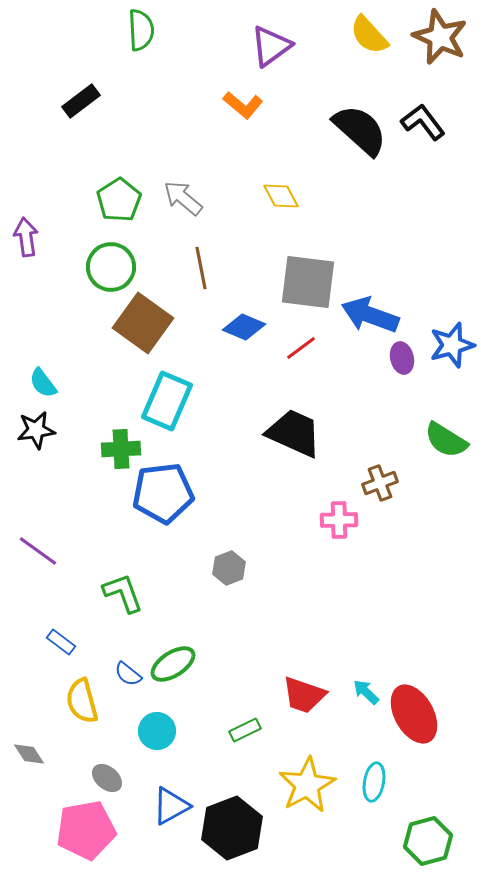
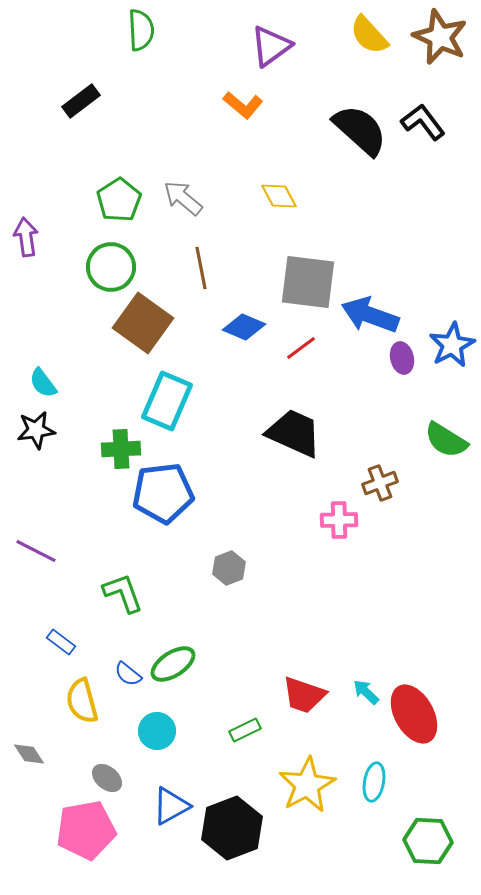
yellow diamond at (281, 196): moved 2 px left
blue star at (452, 345): rotated 12 degrees counterclockwise
purple line at (38, 551): moved 2 px left; rotated 9 degrees counterclockwise
green hexagon at (428, 841): rotated 18 degrees clockwise
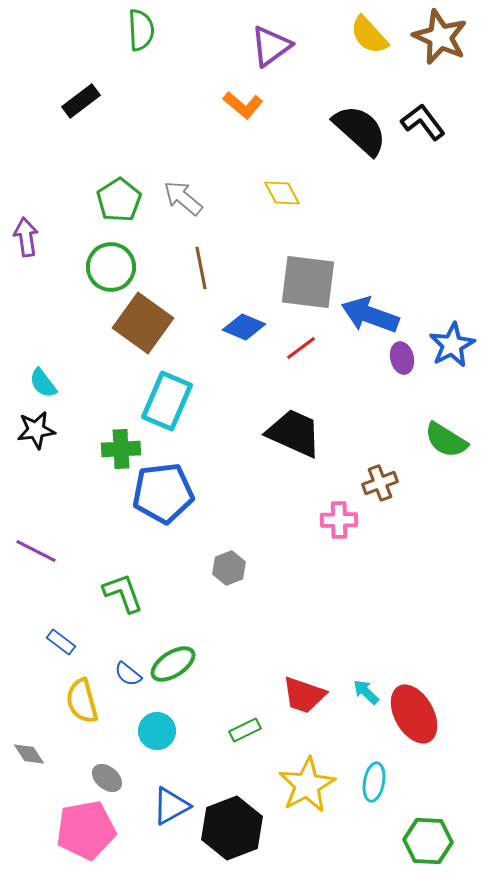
yellow diamond at (279, 196): moved 3 px right, 3 px up
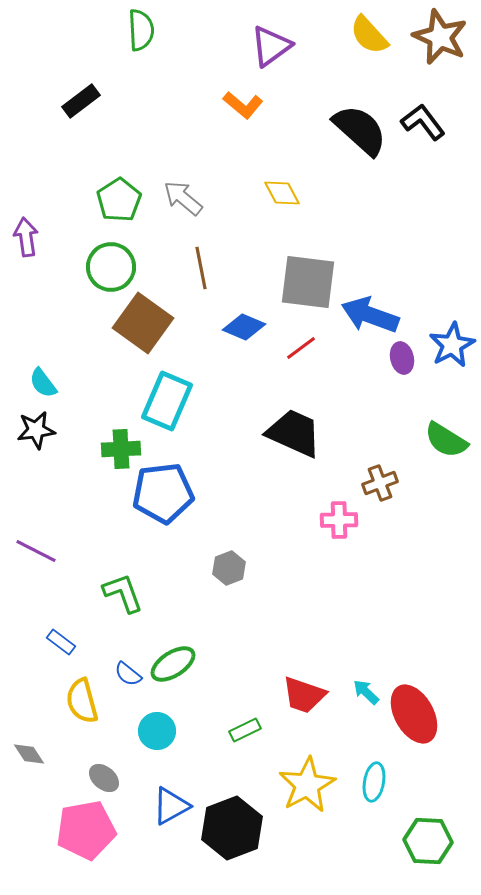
gray ellipse at (107, 778): moved 3 px left
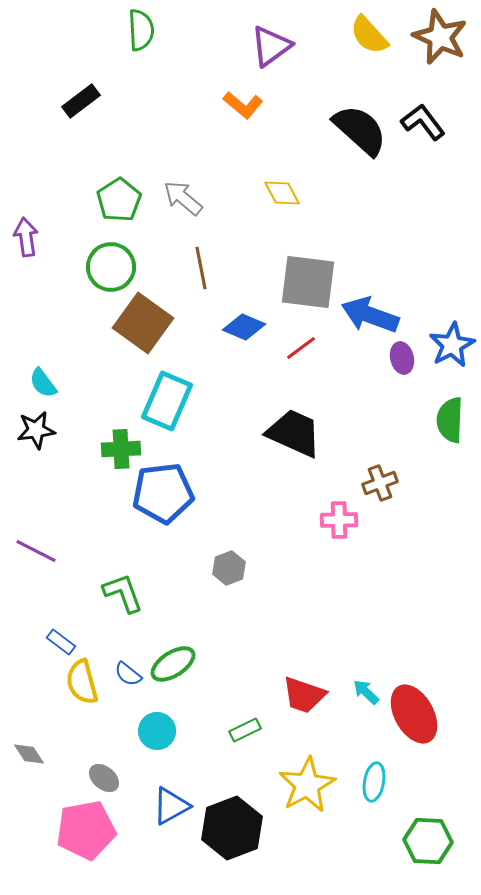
green semicircle at (446, 440): moved 4 px right, 20 px up; rotated 60 degrees clockwise
yellow semicircle at (82, 701): moved 19 px up
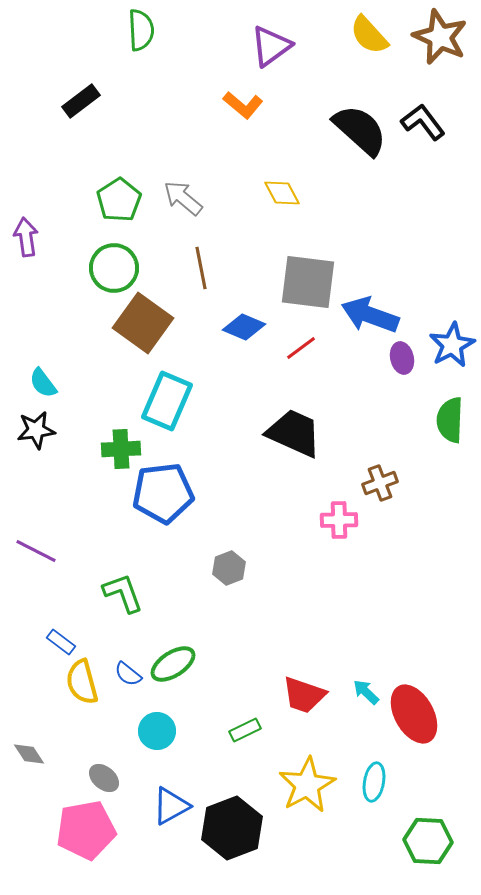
green circle at (111, 267): moved 3 px right, 1 px down
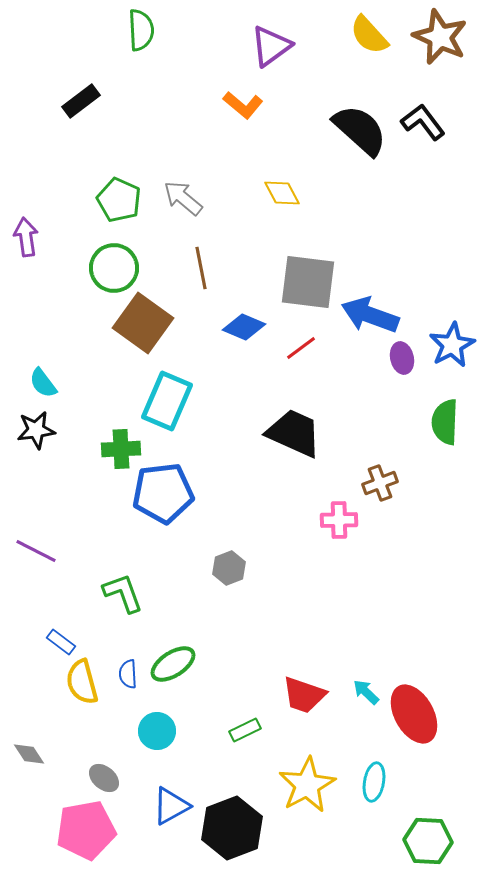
green pentagon at (119, 200): rotated 15 degrees counterclockwise
green semicircle at (450, 420): moved 5 px left, 2 px down
blue semicircle at (128, 674): rotated 48 degrees clockwise
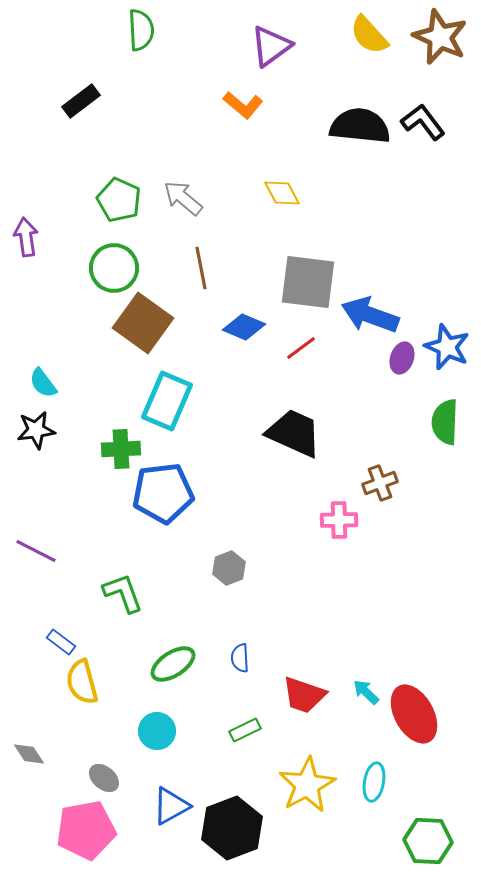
black semicircle at (360, 130): moved 4 px up; rotated 36 degrees counterclockwise
blue star at (452, 345): moved 5 px left, 2 px down; rotated 21 degrees counterclockwise
purple ellipse at (402, 358): rotated 32 degrees clockwise
blue semicircle at (128, 674): moved 112 px right, 16 px up
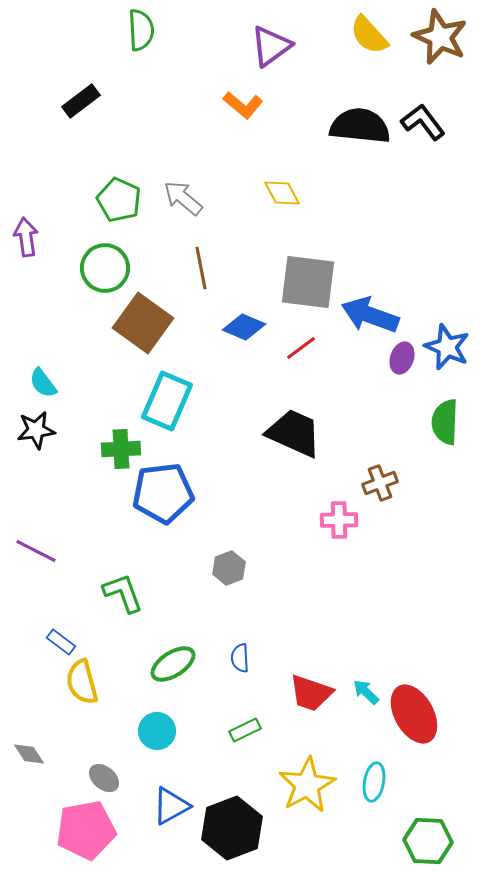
green circle at (114, 268): moved 9 px left
red trapezoid at (304, 695): moved 7 px right, 2 px up
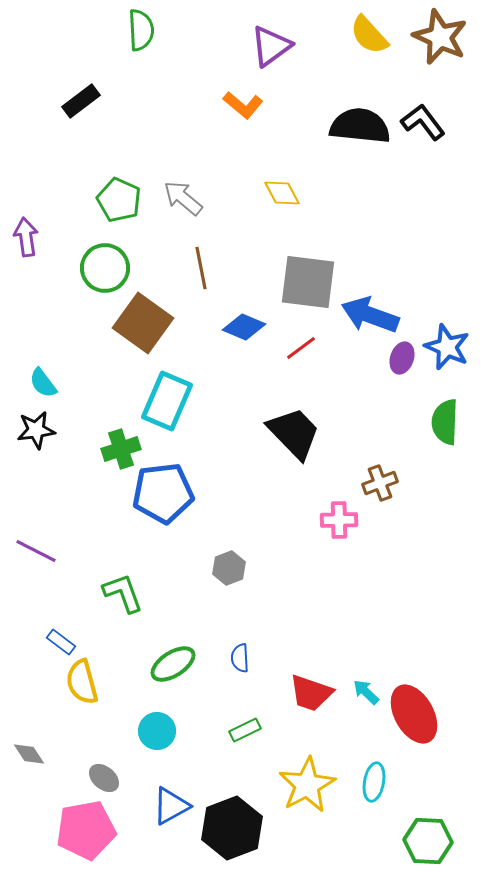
black trapezoid at (294, 433): rotated 22 degrees clockwise
green cross at (121, 449): rotated 15 degrees counterclockwise
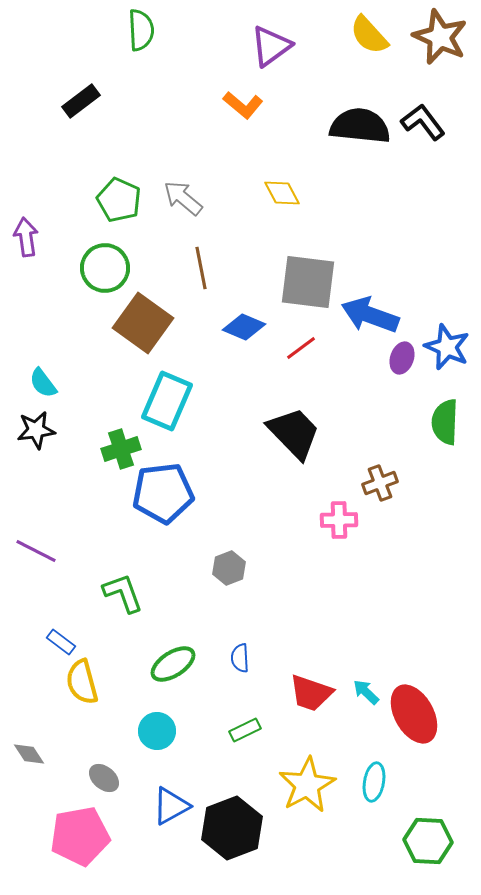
pink pentagon at (86, 830): moved 6 px left, 6 px down
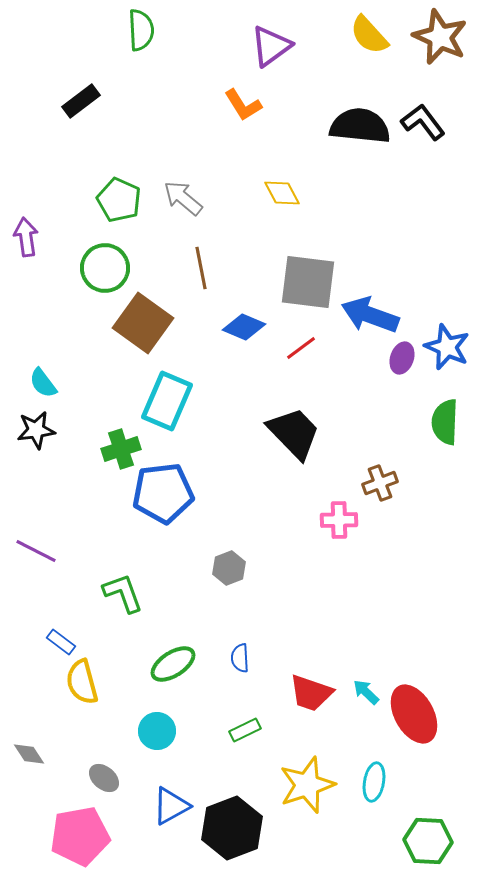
orange L-shape at (243, 105): rotated 18 degrees clockwise
yellow star at (307, 785): rotated 10 degrees clockwise
